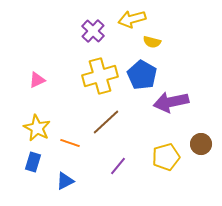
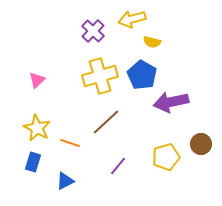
pink triangle: rotated 18 degrees counterclockwise
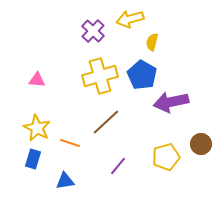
yellow arrow: moved 2 px left
yellow semicircle: rotated 90 degrees clockwise
pink triangle: rotated 48 degrees clockwise
blue rectangle: moved 3 px up
blue triangle: rotated 18 degrees clockwise
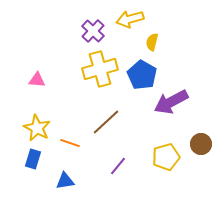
yellow cross: moved 7 px up
purple arrow: rotated 16 degrees counterclockwise
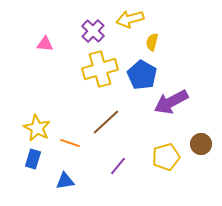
pink triangle: moved 8 px right, 36 px up
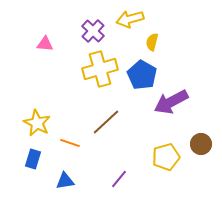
yellow star: moved 5 px up
purple line: moved 1 px right, 13 px down
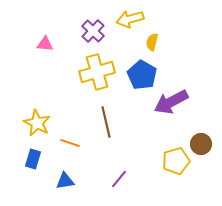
yellow cross: moved 3 px left, 3 px down
brown line: rotated 60 degrees counterclockwise
yellow pentagon: moved 10 px right, 4 px down
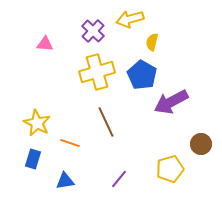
brown line: rotated 12 degrees counterclockwise
yellow pentagon: moved 6 px left, 8 px down
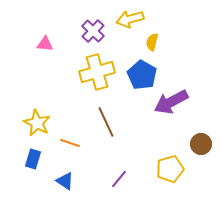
blue triangle: rotated 42 degrees clockwise
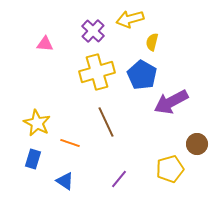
brown circle: moved 4 px left
